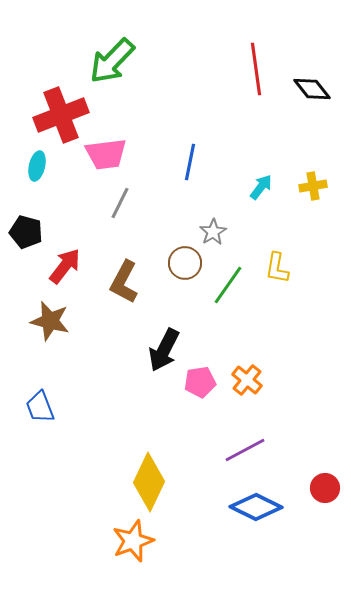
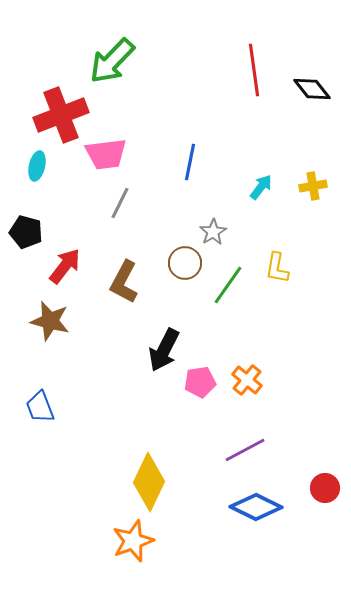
red line: moved 2 px left, 1 px down
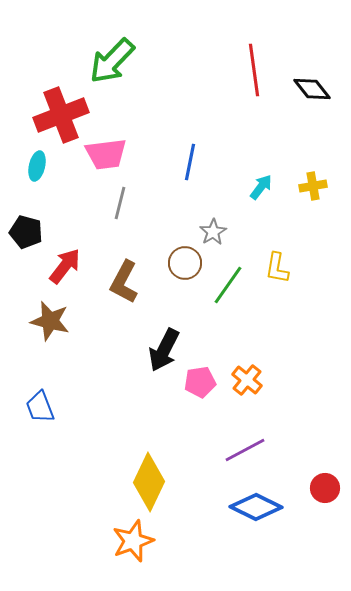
gray line: rotated 12 degrees counterclockwise
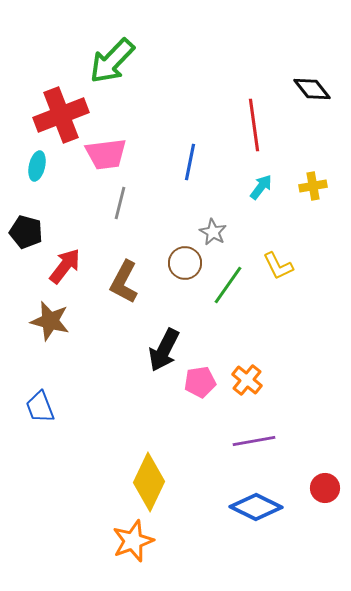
red line: moved 55 px down
gray star: rotated 12 degrees counterclockwise
yellow L-shape: moved 1 px right, 2 px up; rotated 36 degrees counterclockwise
purple line: moved 9 px right, 9 px up; rotated 18 degrees clockwise
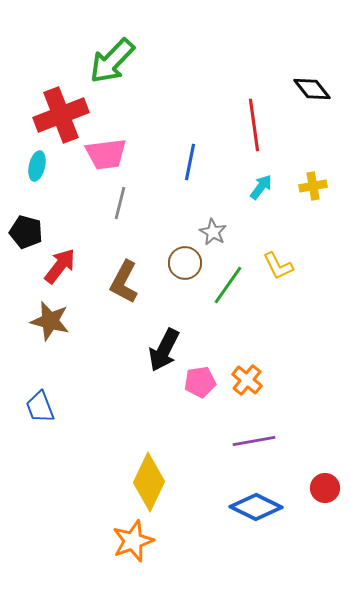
red arrow: moved 5 px left
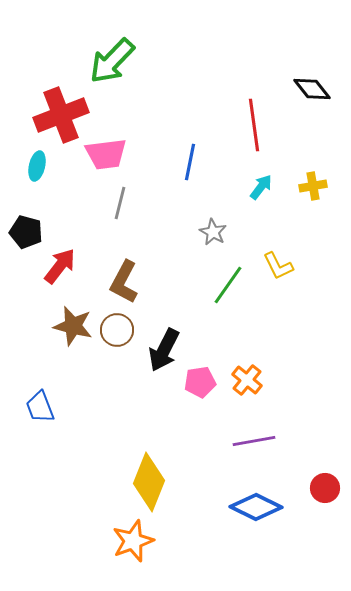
brown circle: moved 68 px left, 67 px down
brown star: moved 23 px right, 5 px down
yellow diamond: rotated 4 degrees counterclockwise
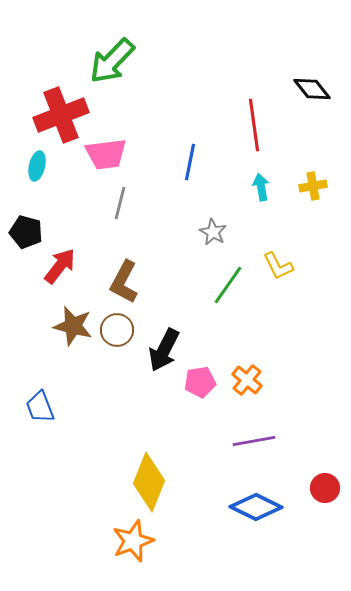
cyan arrow: rotated 48 degrees counterclockwise
